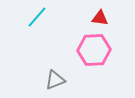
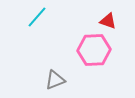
red triangle: moved 8 px right, 3 px down; rotated 12 degrees clockwise
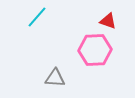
pink hexagon: moved 1 px right
gray triangle: moved 2 px up; rotated 25 degrees clockwise
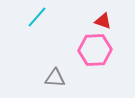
red triangle: moved 5 px left
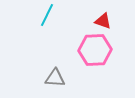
cyan line: moved 10 px right, 2 px up; rotated 15 degrees counterclockwise
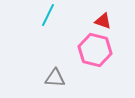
cyan line: moved 1 px right
pink hexagon: rotated 16 degrees clockwise
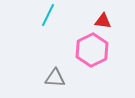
red triangle: rotated 12 degrees counterclockwise
pink hexagon: moved 3 px left; rotated 20 degrees clockwise
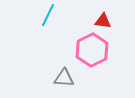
gray triangle: moved 9 px right
